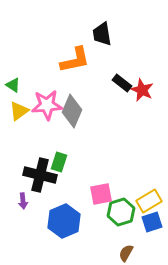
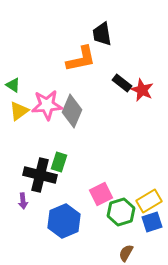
orange L-shape: moved 6 px right, 1 px up
pink square: rotated 15 degrees counterclockwise
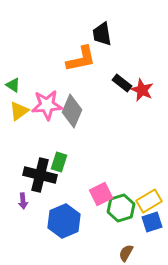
green hexagon: moved 4 px up
